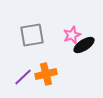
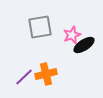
gray square: moved 8 px right, 8 px up
purple line: moved 1 px right
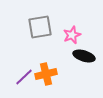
black ellipse: moved 11 px down; rotated 50 degrees clockwise
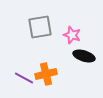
pink star: rotated 30 degrees counterclockwise
purple line: moved 1 px down; rotated 72 degrees clockwise
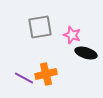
black ellipse: moved 2 px right, 3 px up
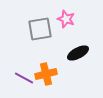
gray square: moved 2 px down
pink star: moved 6 px left, 16 px up
black ellipse: moved 8 px left; rotated 45 degrees counterclockwise
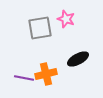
gray square: moved 1 px up
black ellipse: moved 6 px down
purple line: rotated 18 degrees counterclockwise
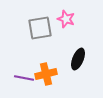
black ellipse: rotated 40 degrees counterclockwise
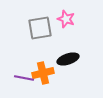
black ellipse: moved 10 px left; rotated 50 degrees clockwise
orange cross: moved 3 px left, 1 px up
